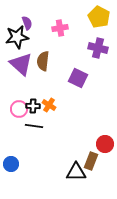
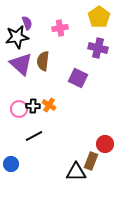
yellow pentagon: rotated 10 degrees clockwise
black line: moved 10 px down; rotated 36 degrees counterclockwise
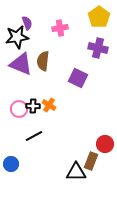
purple triangle: rotated 20 degrees counterclockwise
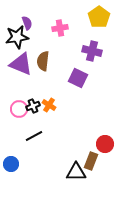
purple cross: moved 6 px left, 3 px down
black cross: rotated 24 degrees counterclockwise
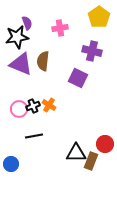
black line: rotated 18 degrees clockwise
black triangle: moved 19 px up
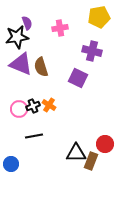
yellow pentagon: rotated 25 degrees clockwise
brown semicircle: moved 2 px left, 6 px down; rotated 24 degrees counterclockwise
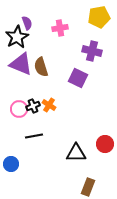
black star: rotated 20 degrees counterclockwise
brown rectangle: moved 3 px left, 26 px down
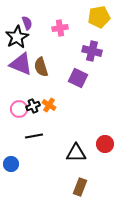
brown rectangle: moved 8 px left
